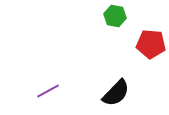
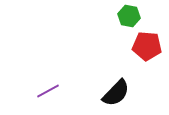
green hexagon: moved 14 px right
red pentagon: moved 4 px left, 2 px down
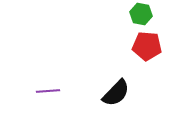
green hexagon: moved 12 px right, 2 px up
purple line: rotated 25 degrees clockwise
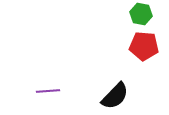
red pentagon: moved 3 px left
black semicircle: moved 1 px left, 3 px down
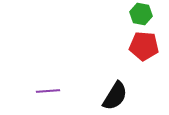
black semicircle: rotated 12 degrees counterclockwise
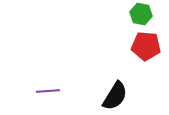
red pentagon: moved 2 px right
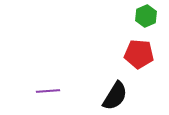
green hexagon: moved 5 px right, 2 px down; rotated 25 degrees clockwise
red pentagon: moved 7 px left, 8 px down
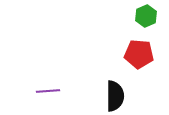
black semicircle: rotated 32 degrees counterclockwise
